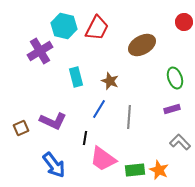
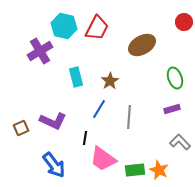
brown star: rotated 18 degrees clockwise
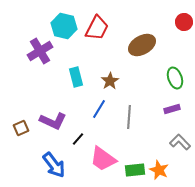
black line: moved 7 px left, 1 px down; rotated 32 degrees clockwise
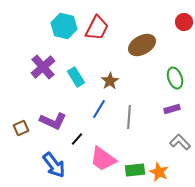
purple cross: moved 3 px right, 16 px down; rotated 10 degrees counterclockwise
cyan rectangle: rotated 18 degrees counterclockwise
black line: moved 1 px left
orange star: moved 2 px down
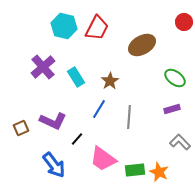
green ellipse: rotated 35 degrees counterclockwise
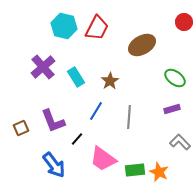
blue line: moved 3 px left, 2 px down
purple L-shape: rotated 44 degrees clockwise
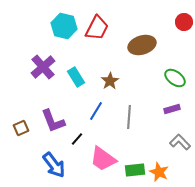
brown ellipse: rotated 12 degrees clockwise
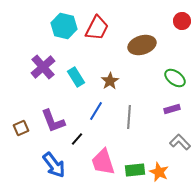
red circle: moved 2 px left, 1 px up
pink trapezoid: moved 3 px down; rotated 36 degrees clockwise
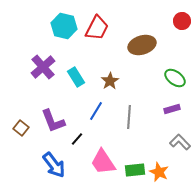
brown square: rotated 28 degrees counterclockwise
pink trapezoid: rotated 16 degrees counterclockwise
